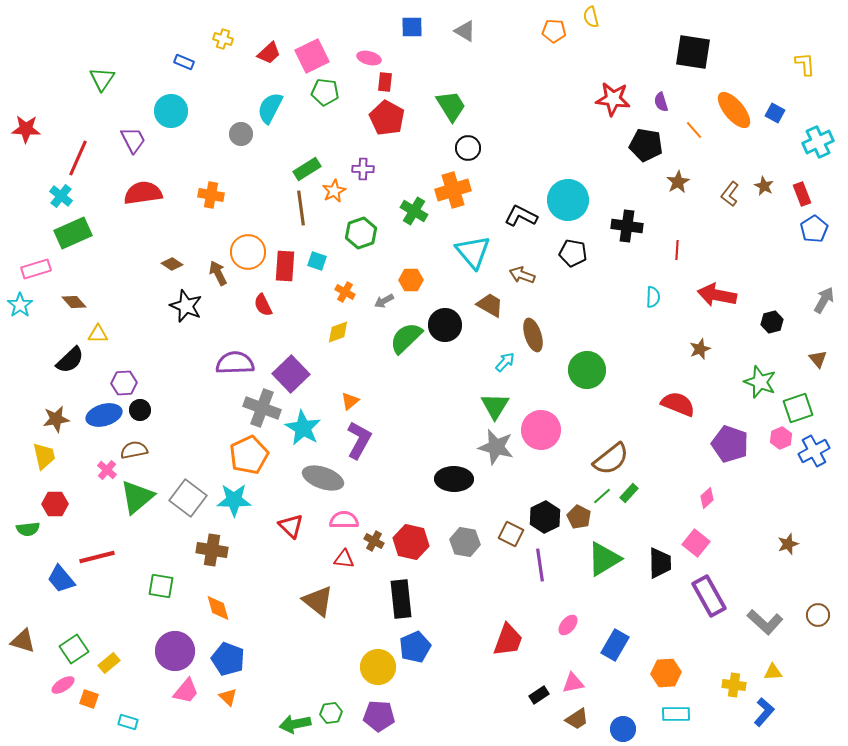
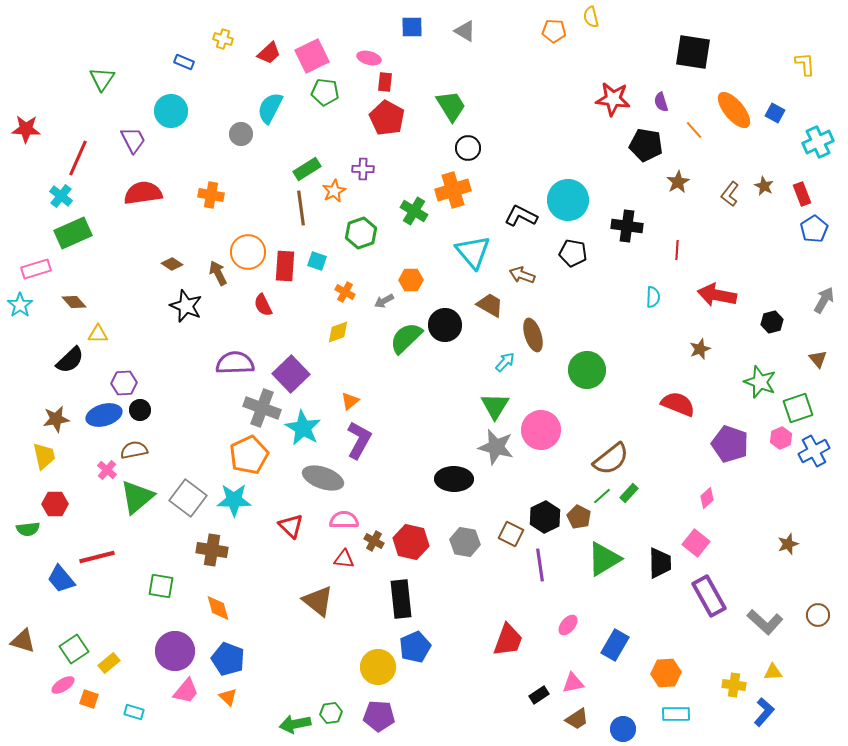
cyan rectangle at (128, 722): moved 6 px right, 10 px up
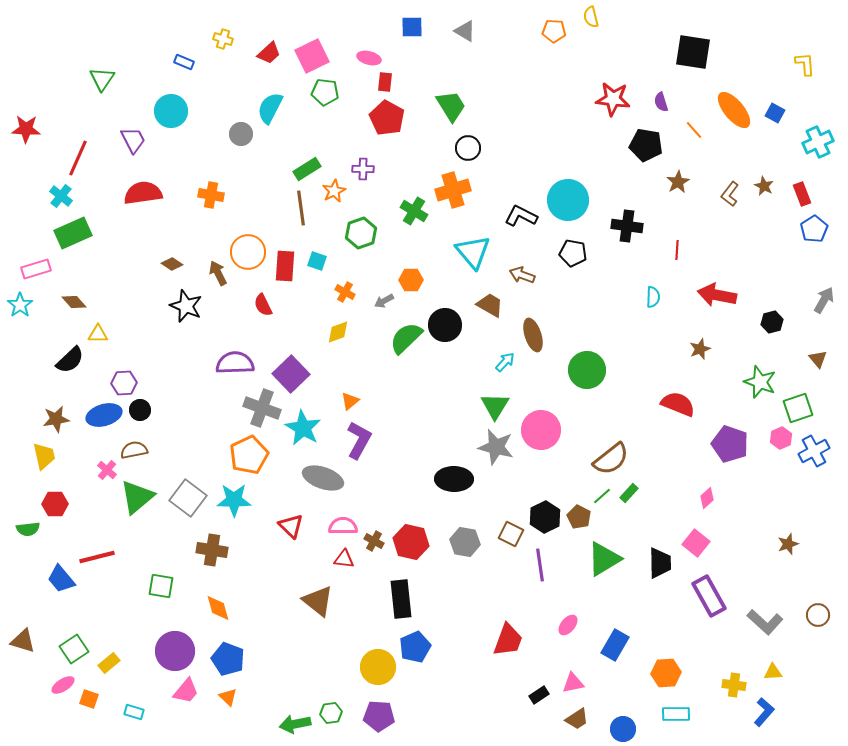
pink semicircle at (344, 520): moved 1 px left, 6 px down
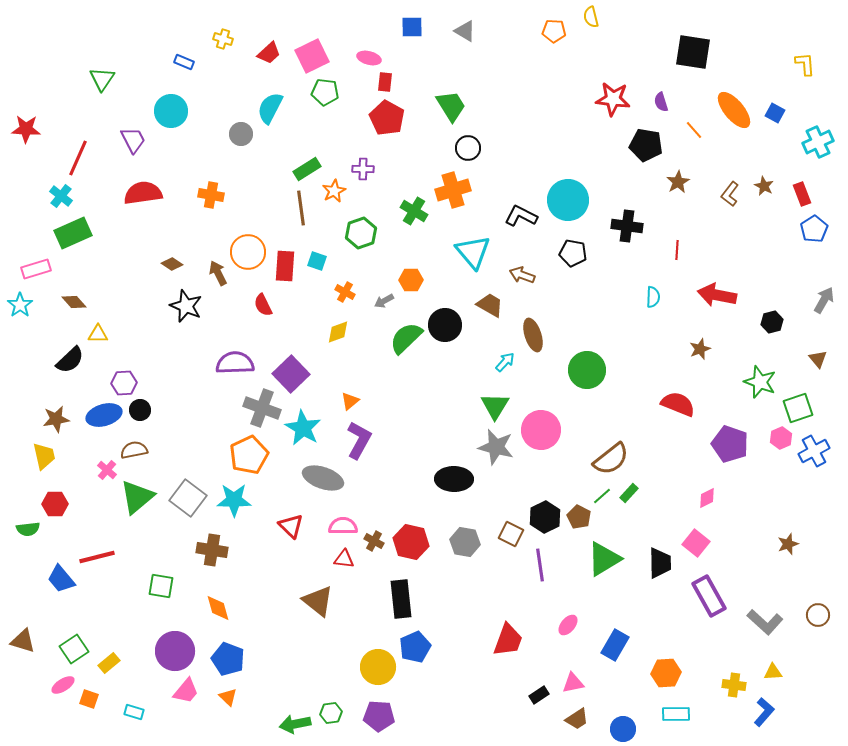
pink diamond at (707, 498): rotated 15 degrees clockwise
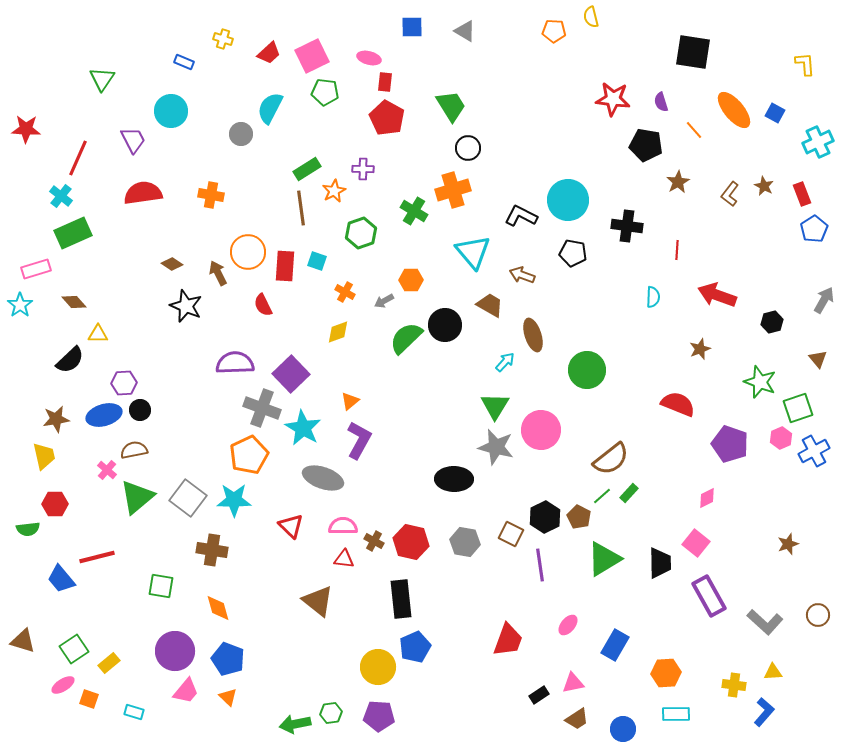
red arrow at (717, 295): rotated 9 degrees clockwise
